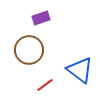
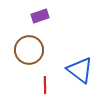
purple rectangle: moved 1 px left, 2 px up
red line: rotated 54 degrees counterclockwise
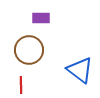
purple rectangle: moved 1 px right, 2 px down; rotated 18 degrees clockwise
red line: moved 24 px left
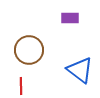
purple rectangle: moved 29 px right
red line: moved 1 px down
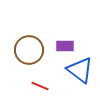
purple rectangle: moved 5 px left, 28 px down
red line: moved 19 px right; rotated 66 degrees counterclockwise
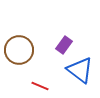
purple rectangle: moved 1 px left, 1 px up; rotated 54 degrees counterclockwise
brown circle: moved 10 px left
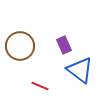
purple rectangle: rotated 60 degrees counterclockwise
brown circle: moved 1 px right, 4 px up
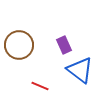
brown circle: moved 1 px left, 1 px up
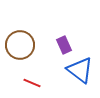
brown circle: moved 1 px right
red line: moved 8 px left, 3 px up
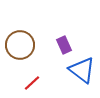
blue triangle: moved 2 px right
red line: rotated 66 degrees counterclockwise
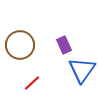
blue triangle: rotated 28 degrees clockwise
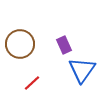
brown circle: moved 1 px up
